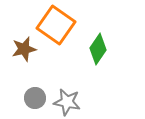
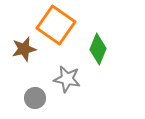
green diamond: rotated 12 degrees counterclockwise
gray star: moved 23 px up
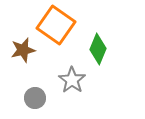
brown star: moved 1 px left, 1 px down
gray star: moved 5 px right, 1 px down; rotated 24 degrees clockwise
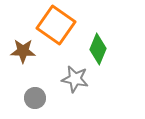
brown star: moved 1 px down; rotated 15 degrees clockwise
gray star: moved 3 px right, 1 px up; rotated 24 degrees counterclockwise
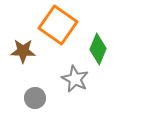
orange square: moved 2 px right
gray star: rotated 16 degrees clockwise
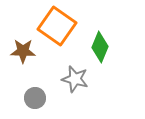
orange square: moved 1 px left, 1 px down
green diamond: moved 2 px right, 2 px up
gray star: rotated 12 degrees counterclockwise
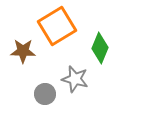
orange square: rotated 24 degrees clockwise
green diamond: moved 1 px down
gray circle: moved 10 px right, 4 px up
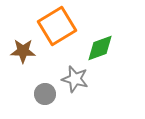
green diamond: rotated 48 degrees clockwise
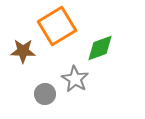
gray star: rotated 16 degrees clockwise
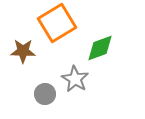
orange square: moved 3 px up
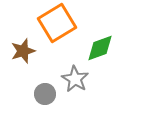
brown star: rotated 20 degrees counterclockwise
